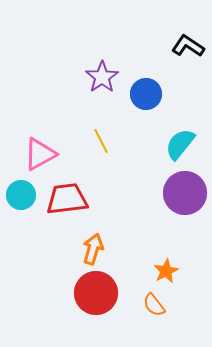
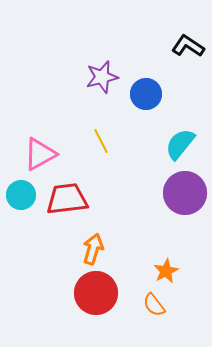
purple star: rotated 20 degrees clockwise
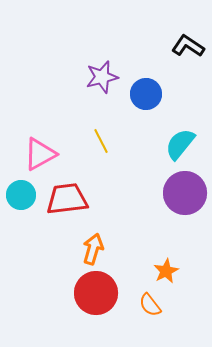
orange semicircle: moved 4 px left
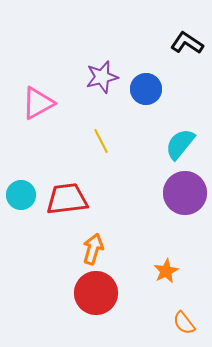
black L-shape: moved 1 px left, 3 px up
blue circle: moved 5 px up
pink triangle: moved 2 px left, 51 px up
orange semicircle: moved 34 px right, 18 px down
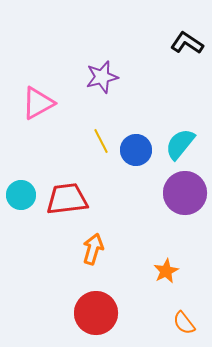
blue circle: moved 10 px left, 61 px down
red circle: moved 20 px down
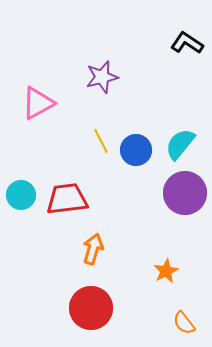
red circle: moved 5 px left, 5 px up
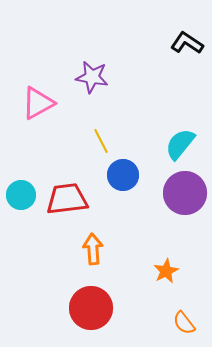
purple star: moved 10 px left; rotated 24 degrees clockwise
blue circle: moved 13 px left, 25 px down
orange arrow: rotated 20 degrees counterclockwise
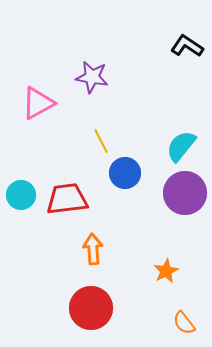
black L-shape: moved 3 px down
cyan semicircle: moved 1 px right, 2 px down
blue circle: moved 2 px right, 2 px up
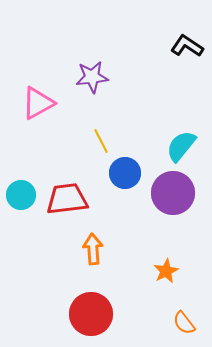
purple star: rotated 16 degrees counterclockwise
purple circle: moved 12 px left
red circle: moved 6 px down
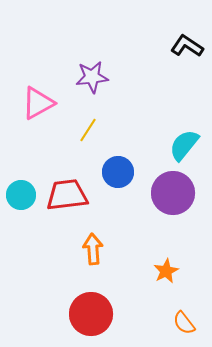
yellow line: moved 13 px left, 11 px up; rotated 60 degrees clockwise
cyan semicircle: moved 3 px right, 1 px up
blue circle: moved 7 px left, 1 px up
red trapezoid: moved 4 px up
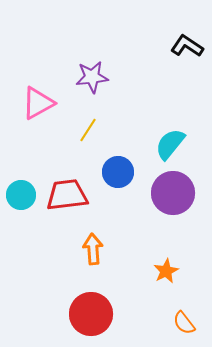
cyan semicircle: moved 14 px left, 1 px up
